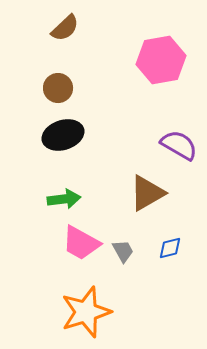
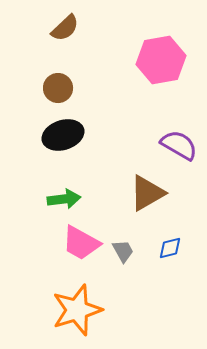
orange star: moved 9 px left, 2 px up
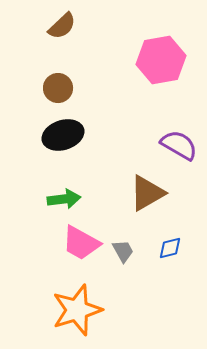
brown semicircle: moved 3 px left, 2 px up
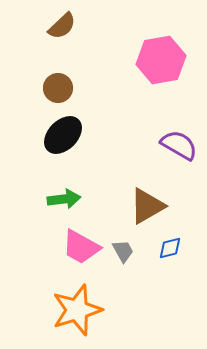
black ellipse: rotated 27 degrees counterclockwise
brown triangle: moved 13 px down
pink trapezoid: moved 4 px down
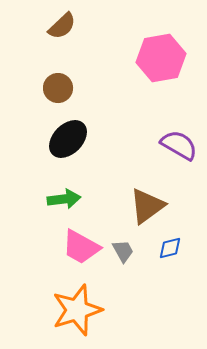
pink hexagon: moved 2 px up
black ellipse: moved 5 px right, 4 px down
brown triangle: rotated 6 degrees counterclockwise
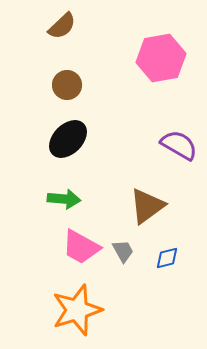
brown circle: moved 9 px right, 3 px up
green arrow: rotated 12 degrees clockwise
blue diamond: moved 3 px left, 10 px down
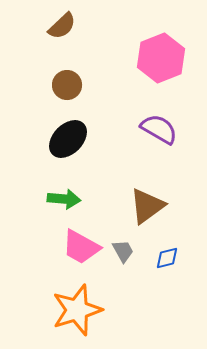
pink hexagon: rotated 12 degrees counterclockwise
purple semicircle: moved 20 px left, 16 px up
